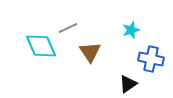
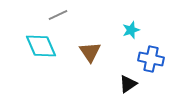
gray line: moved 10 px left, 13 px up
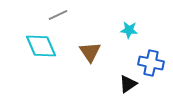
cyan star: moved 2 px left; rotated 24 degrees clockwise
blue cross: moved 4 px down
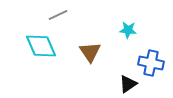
cyan star: moved 1 px left
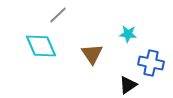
gray line: rotated 18 degrees counterclockwise
cyan star: moved 4 px down
brown triangle: moved 2 px right, 2 px down
black triangle: moved 1 px down
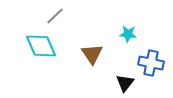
gray line: moved 3 px left, 1 px down
black triangle: moved 3 px left, 2 px up; rotated 18 degrees counterclockwise
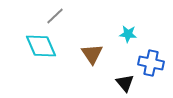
black triangle: rotated 18 degrees counterclockwise
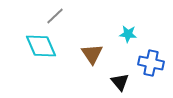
black triangle: moved 5 px left, 1 px up
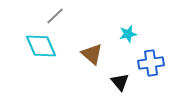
cyan star: rotated 18 degrees counterclockwise
brown triangle: rotated 15 degrees counterclockwise
blue cross: rotated 20 degrees counterclockwise
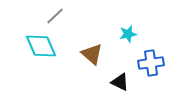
black triangle: rotated 24 degrees counterclockwise
